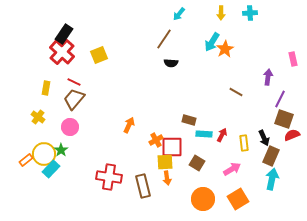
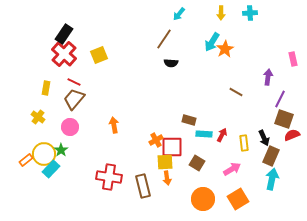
red cross at (62, 52): moved 2 px right, 2 px down
orange arrow at (129, 125): moved 15 px left; rotated 35 degrees counterclockwise
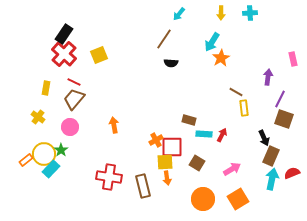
orange star at (225, 49): moved 4 px left, 9 px down
red semicircle at (292, 135): moved 38 px down
yellow rectangle at (244, 143): moved 35 px up
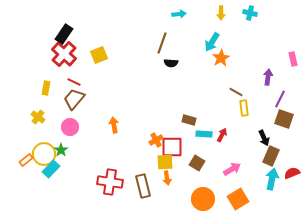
cyan cross at (250, 13): rotated 16 degrees clockwise
cyan arrow at (179, 14): rotated 136 degrees counterclockwise
brown line at (164, 39): moved 2 px left, 4 px down; rotated 15 degrees counterclockwise
red cross at (109, 177): moved 1 px right, 5 px down
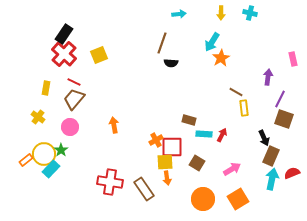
brown rectangle at (143, 186): moved 1 px right, 3 px down; rotated 20 degrees counterclockwise
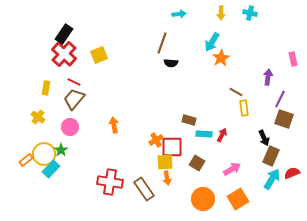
cyan arrow at (272, 179): rotated 20 degrees clockwise
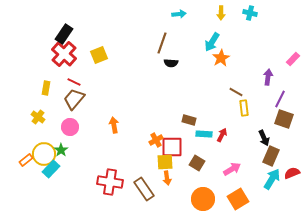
pink rectangle at (293, 59): rotated 56 degrees clockwise
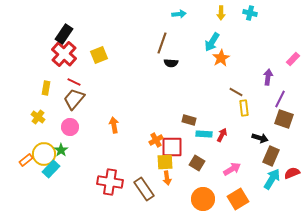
black arrow at (264, 138): moved 4 px left; rotated 49 degrees counterclockwise
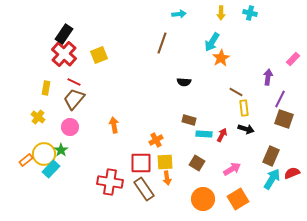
black semicircle at (171, 63): moved 13 px right, 19 px down
black arrow at (260, 138): moved 14 px left, 9 px up
red square at (172, 147): moved 31 px left, 16 px down
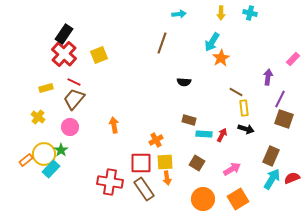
yellow rectangle at (46, 88): rotated 64 degrees clockwise
red semicircle at (292, 173): moved 5 px down
